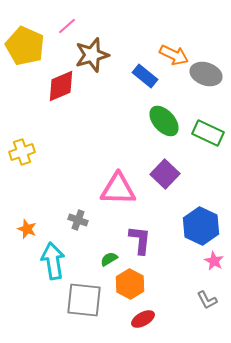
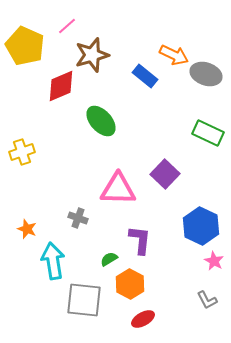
green ellipse: moved 63 px left
gray cross: moved 2 px up
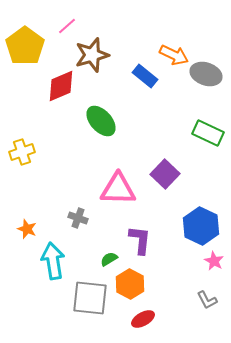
yellow pentagon: rotated 12 degrees clockwise
gray square: moved 6 px right, 2 px up
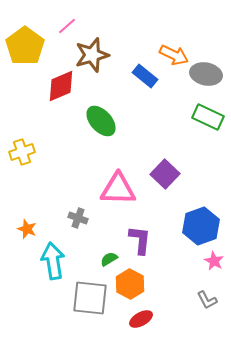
gray ellipse: rotated 8 degrees counterclockwise
green rectangle: moved 16 px up
blue hexagon: rotated 15 degrees clockwise
red ellipse: moved 2 px left
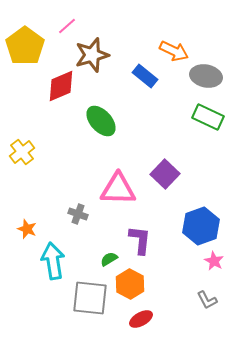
orange arrow: moved 4 px up
gray ellipse: moved 2 px down
yellow cross: rotated 20 degrees counterclockwise
gray cross: moved 4 px up
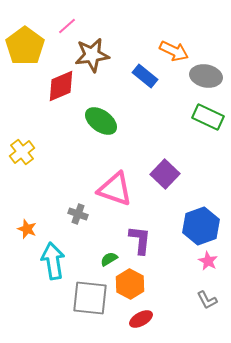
brown star: rotated 8 degrees clockwise
green ellipse: rotated 12 degrees counterclockwise
pink triangle: moved 3 px left; rotated 18 degrees clockwise
pink star: moved 6 px left
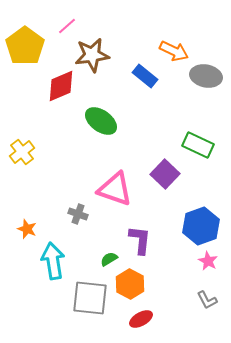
green rectangle: moved 10 px left, 28 px down
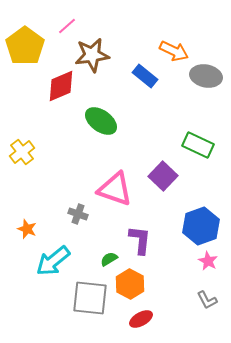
purple square: moved 2 px left, 2 px down
cyan arrow: rotated 120 degrees counterclockwise
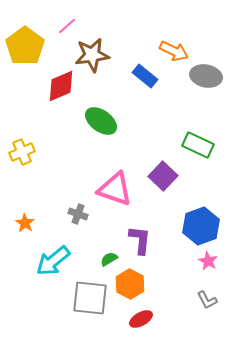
yellow cross: rotated 15 degrees clockwise
orange star: moved 2 px left, 6 px up; rotated 12 degrees clockwise
